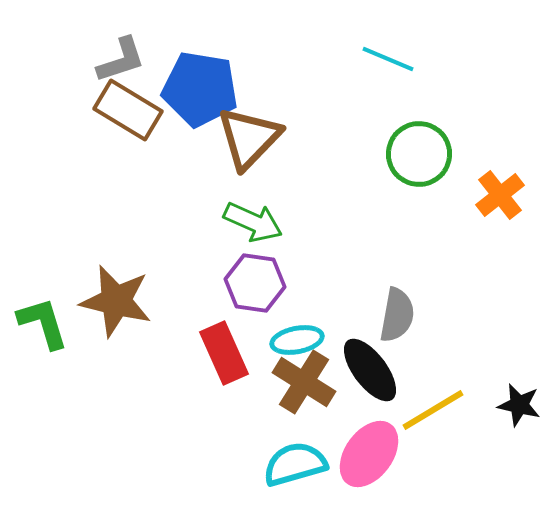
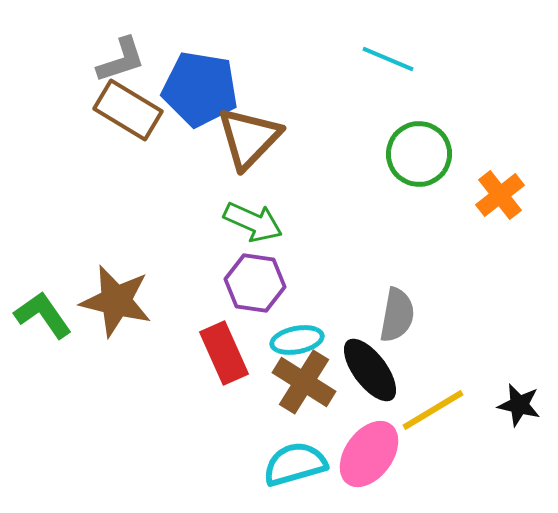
green L-shape: moved 8 px up; rotated 18 degrees counterclockwise
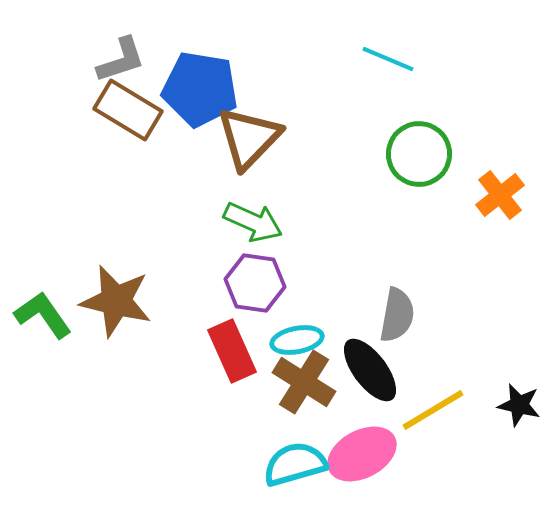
red rectangle: moved 8 px right, 2 px up
pink ellipse: moved 7 px left; rotated 26 degrees clockwise
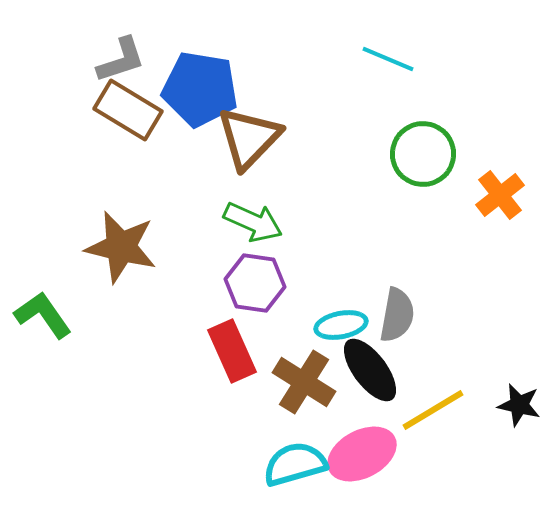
green circle: moved 4 px right
brown star: moved 5 px right, 54 px up
cyan ellipse: moved 44 px right, 15 px up
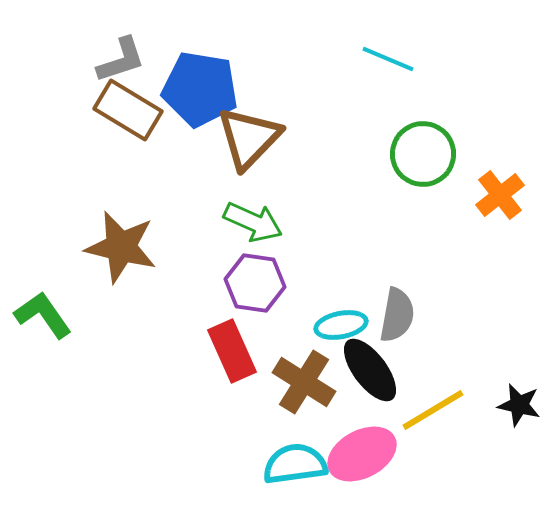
cyan semicircle: rotated 8 degrees clockwise
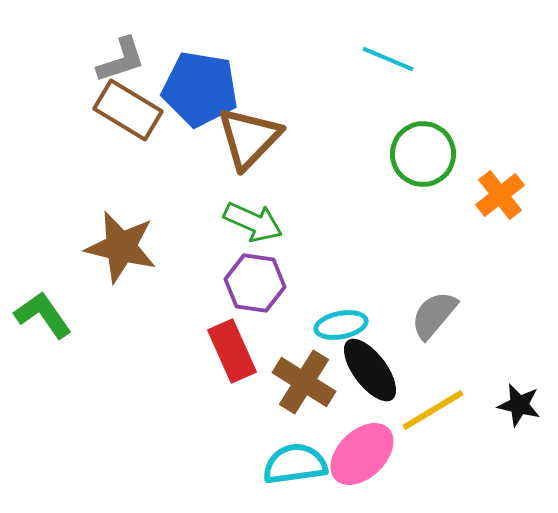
gray semicircle: moved 37 px right; rotated 150 degrees counterclockwise
pink ellipse: rotated 16 degrees counterclockwise
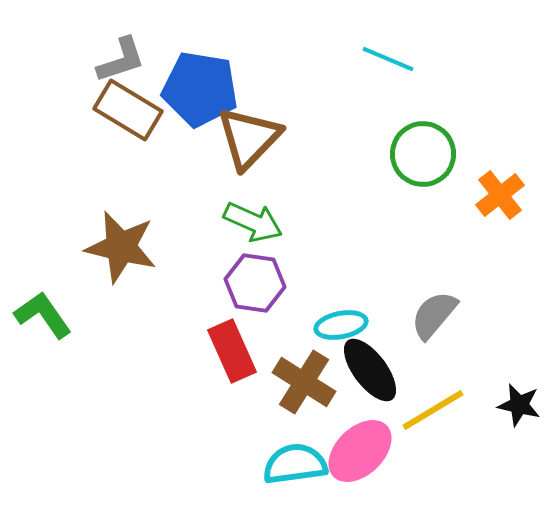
pink ellipse: moved 2 px left, 3 px up
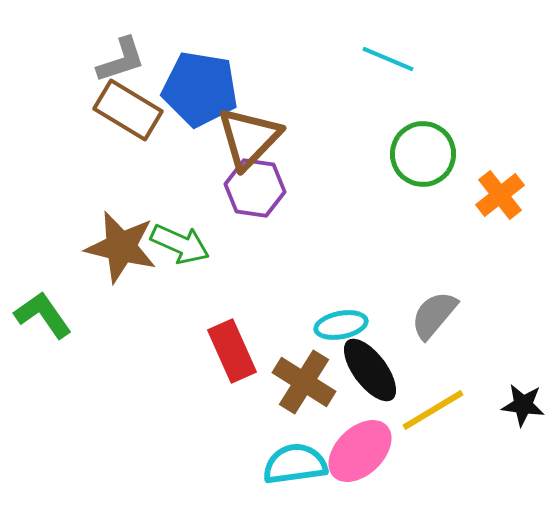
green arrow: moved 73 px left, 22 px down
purple hexagon: moved 95 px up
black star: moved 4 px right; rotated 6 degrees counterclockwise
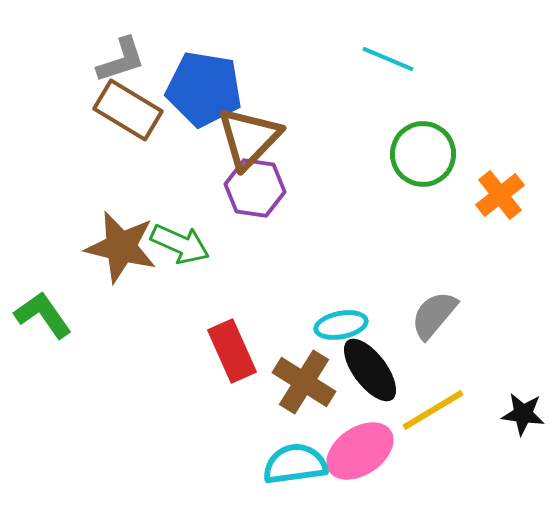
blue pentagon: moved 4 px right
black star: moved 9 px down
pink ellipse: rotated 10 degrees clockwise
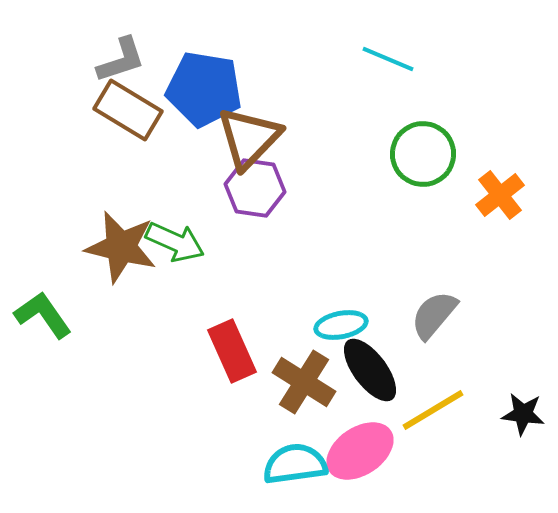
green arrow: moved 5 px left, 2 px up
